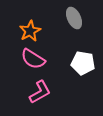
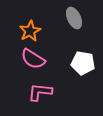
pink L-shape: rotated 145 degrees counterclockwise
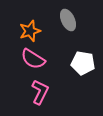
gray ellipse: moved 6 px left, 2 px down
orange star: rotated 10 degrees clockwise
pink L-shape: rotated 110 degrees clockwise
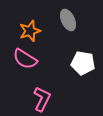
pink semicircle: moved 8 px left
pink L-shape: moved 2 px right, 7 px down
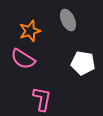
pink semicircle: moved 2 px left
pink L-shape: rotated 15 degrees counterclockwise
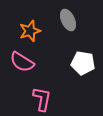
pink semicircle: moved 1 px left, 3 px down
